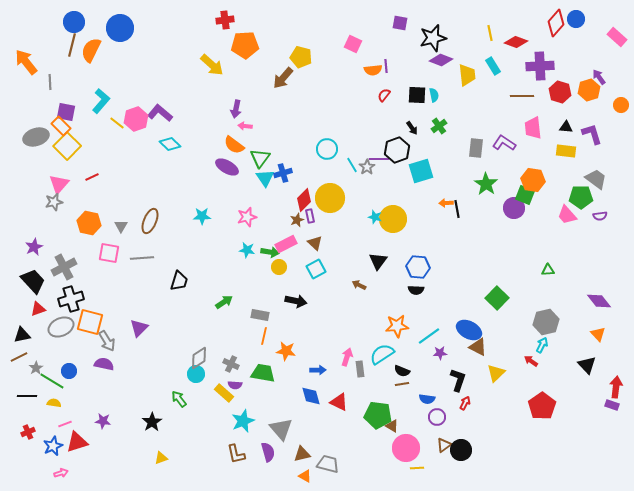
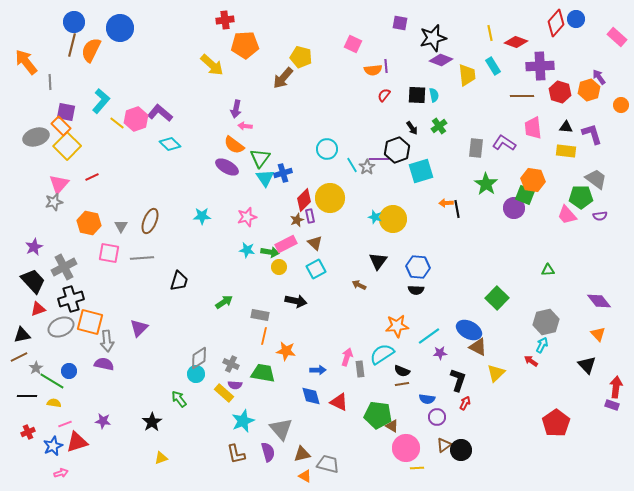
gray arrow at (107, 341): rotated 25 degrees clockwise
red pentagon at (542, 406): moved 14 px right, 17 px down
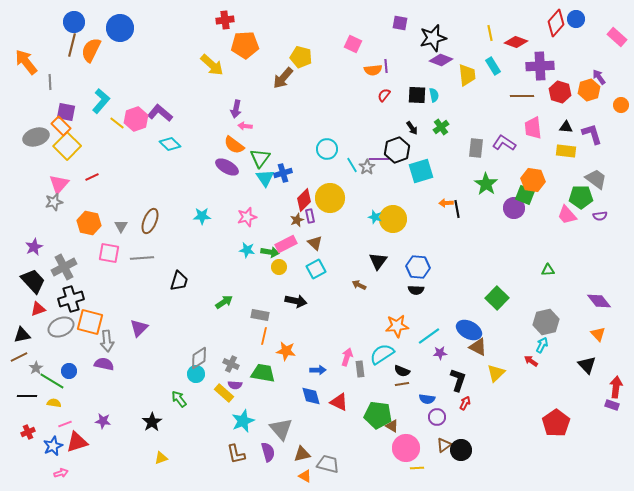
green cross at (439, 126): moved 2 px right, 1 px down
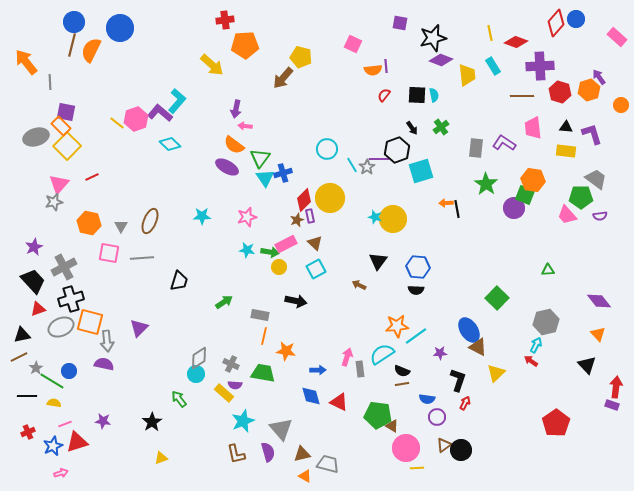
cyan L-shape at (101, 101): moved 76 px right
blue ellipse at (469, 330): rotated 30 degrees clockwise
cyan line at (429, 336): moved 13 px left
cyan arrow at (542, 345): moved 6 px left
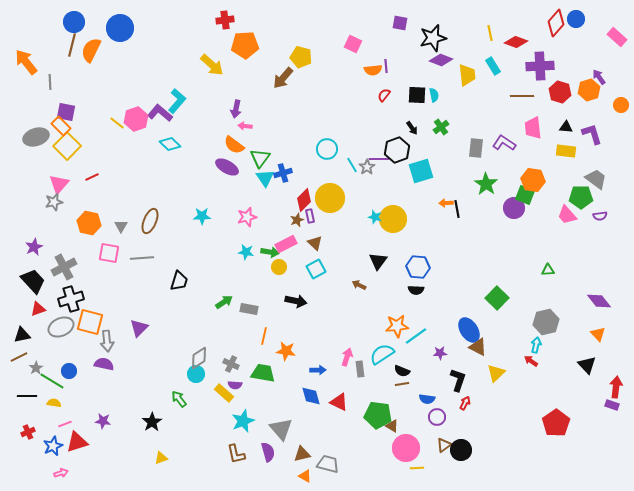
cyan star at (247, 250): moved 1 px left, 2 px down
gray rectangle at (260, 315): moved 11 px left, 6 px up
cyan arrow at (536, 345): rotated 14 degrees counterclockwise
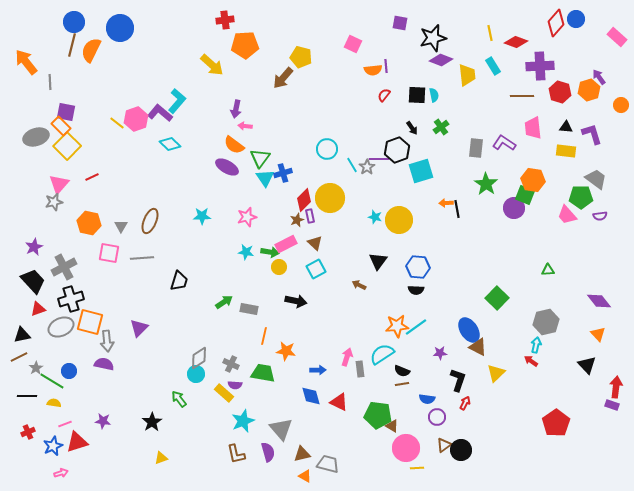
yellow circle at (393, 219): moved 6 px right, 1 px down
cyan line at (416, 336): moved 9 px up
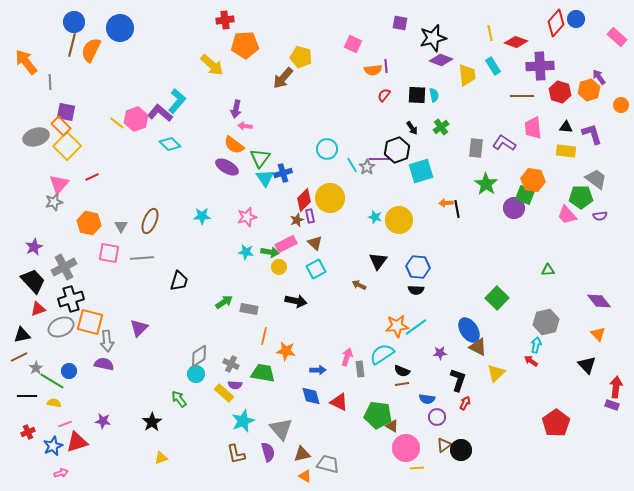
gray diamond at (199, 358): moved 2 px up
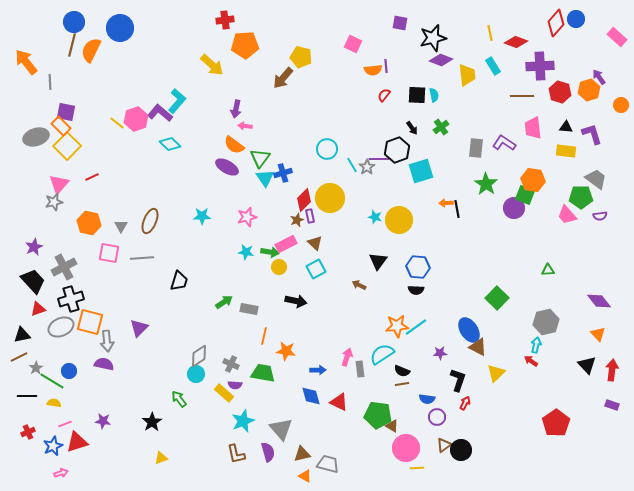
red arrow at (616, 387): moved 4 px left, 17 px up
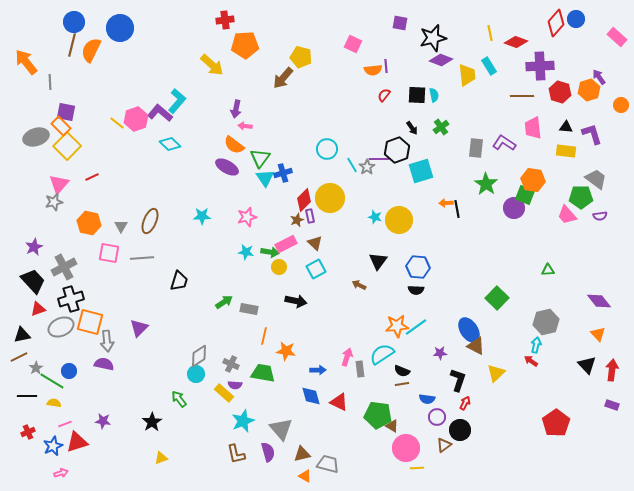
cyan rectangle at (493, 66): moved 4 px left
brown triangle at (478, 347): moved 2 px left, 1 px up
black circle at (461, 450): moved 1 px left, 20 px up
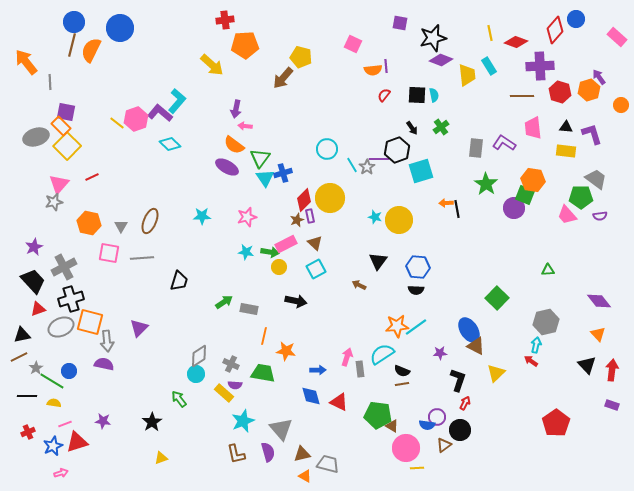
red diamond at (556, 23): moved 1 px left, 7 px down
blue semicircle at (427, 399): moved 26 px down
